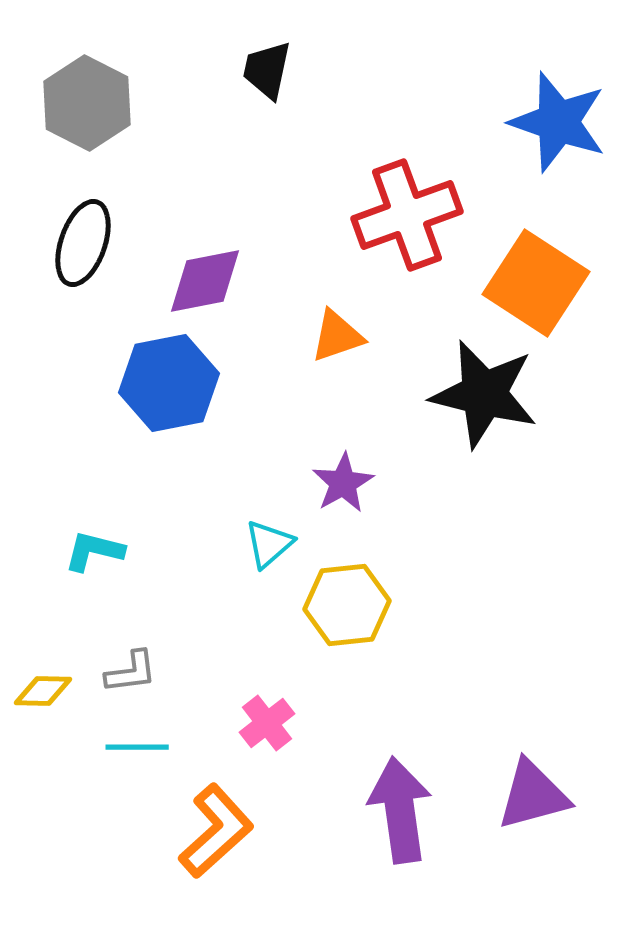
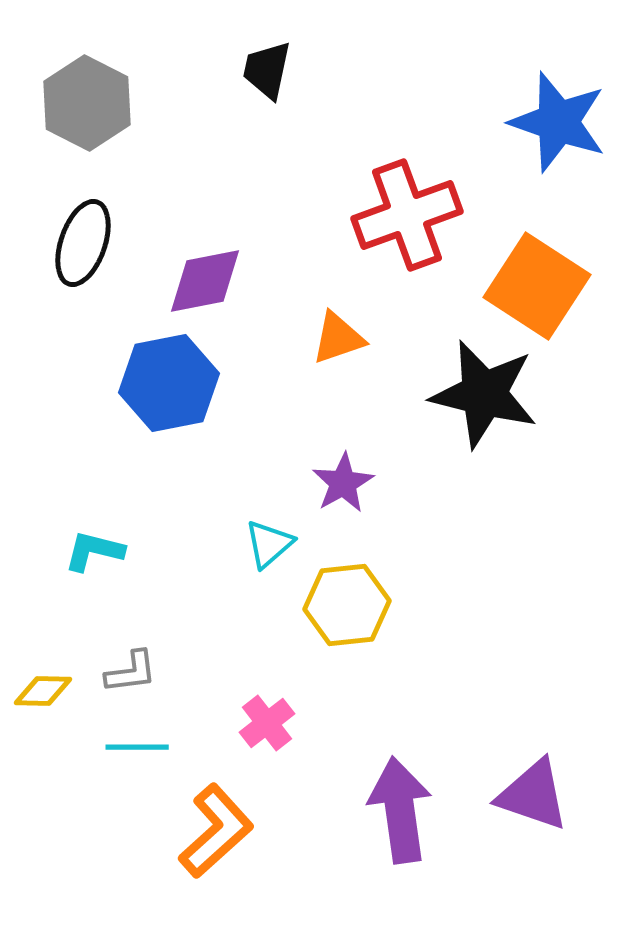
orange square: moved 1 px right, 3 px down
orange triangle: moved 1 px right, 2 px down
purple triangle: rotated 34 degrees clockwise
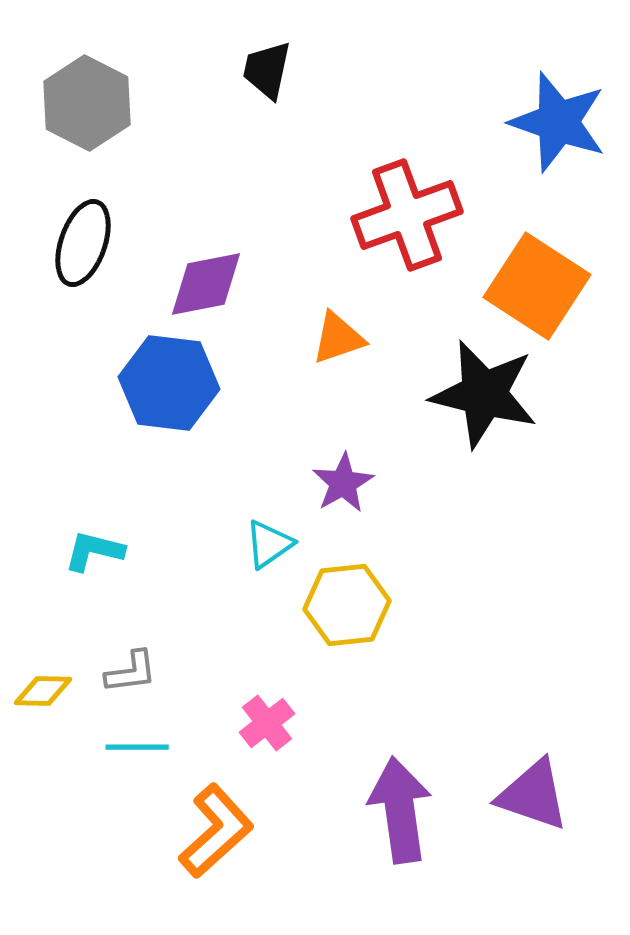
purple diamond: moved 1 px right, 3 px down
blue hexagon: rotated 18 degrees clockwise
cyan triangle: rotated 6 degrees clockwise
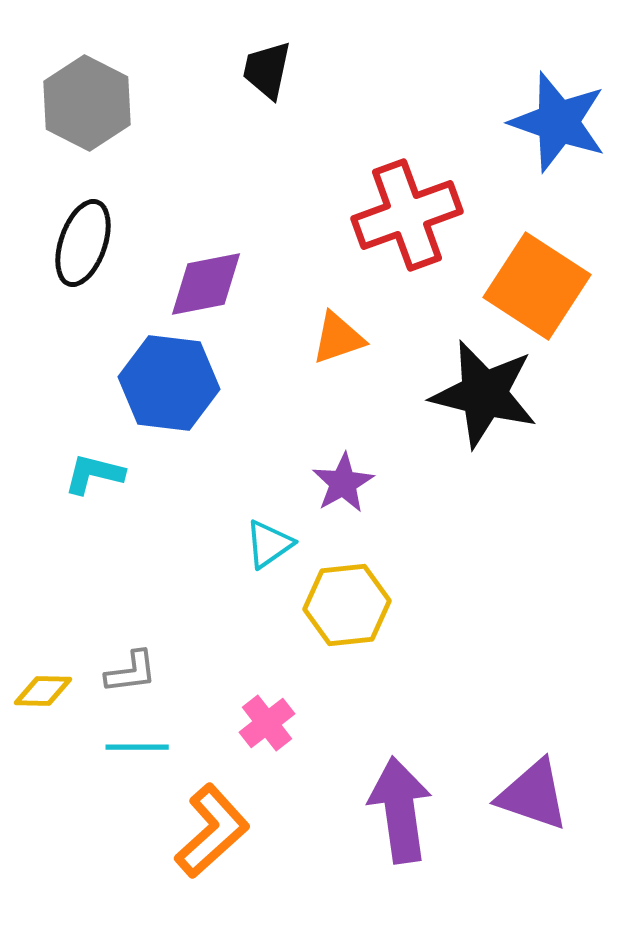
cyan L-shape: moved 77 px up
orange L-shape: moved 4 px left
